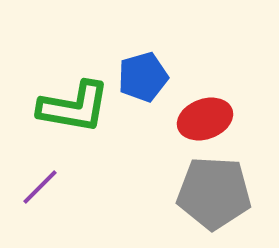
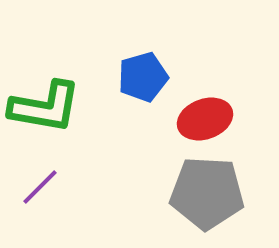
green L-shape: moved 29 px left
gray pentagon: moved 7 px left
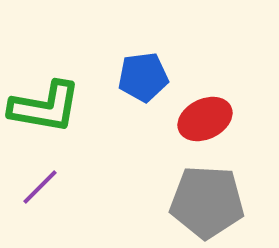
blue pentagon: rotated 9 degrees clockwise
red ellipse: rotated 6 degrees counterclockwise
gray pentagon: moved 9 px down
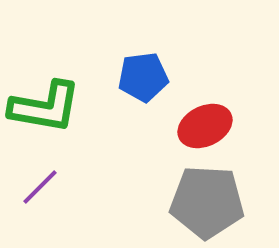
red ellipse: moved 7 px down
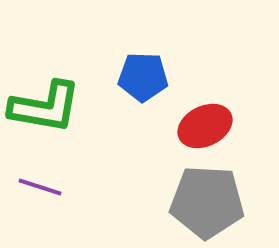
blue pentagon: rotated 9 degrees clockwise
purple line: rotated 63 degrees clockwise
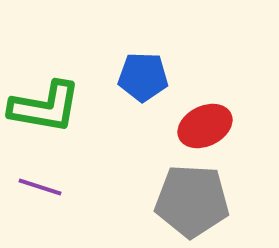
gray pentagon: moved 15 px left, 1 px up
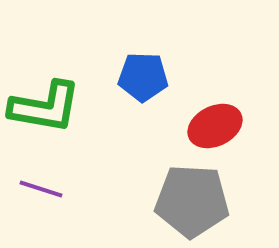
red ellipse: moved 10 px right
purple line: moved 1 px right, 2 px down
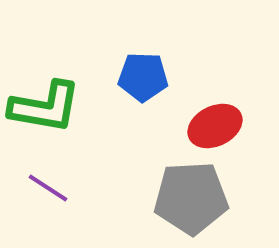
purple line: moved 7 px right, 1 px up; rotated 15 degrees clockwise
gray pentagon: moved 1 px left, 3 px up; rotated 6 degrees counterclockwise
